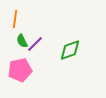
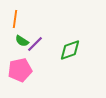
green semicircle: rotated 32 degrees counterclockwise
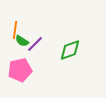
orange line: moved 11 px down
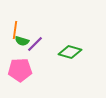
green semicircle: rotated 16 degrees counterclockwise
green diamond: moved 2 px down; rotated 35 degrees clockwise
pink pentagon: rotated 10 degrees clockwise
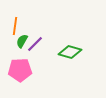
orange line: moved 4 px up
green semicircle: rotated 104 degrees clockwise
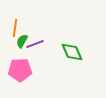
orange line: moved 2 px down
purple line: rotated 24 degrees clockwise
green diamond: moved 2 px right; rotated 50 degrees clockwise
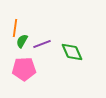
purple line: moved 7 px right
pink pentagon: moved 4 px right, 1 px up
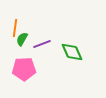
green semicircle: moved 2 px up
